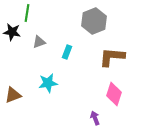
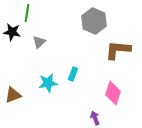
gray hexagon: rotated 15 degrees counterclockwise
gray triangle: rotated 24 degrees counterclockwise
cyan rectangle: moved 6 px right, 22 px down
brown L-shape: moved 6 px right, 7 px up
pink diamond: moved 1 px left, 1 px up
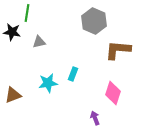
gray triangle: rotated 32 degrees clockwise
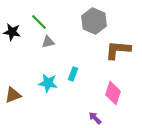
green line: moved 12 px right, 9 px down; rotated 54 degrees counterclockwise
gray triangle: moved 9 px right
cyan star: rotated 18 degrees clockwise
purple arrow: rotated 24 degrees counterclockwise
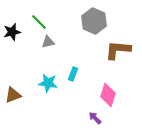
black star: rotated 24 degrees counterclockwise
pink diamond: moved 5 px left, 2 px down
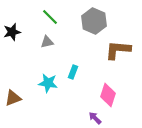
green line: moved 11 px right, 5 px up
gray triangle: moved 1 px left
cyan rectangle: moved 2 px up
brown triangle: moved 3 px down
